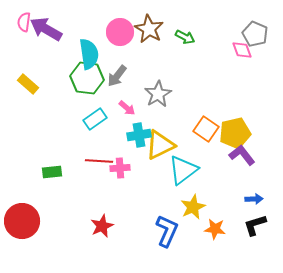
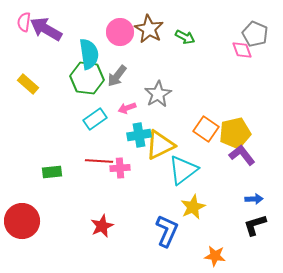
pink arrow: rotated 120 degrees clockwise
orange star: moved 27 px down
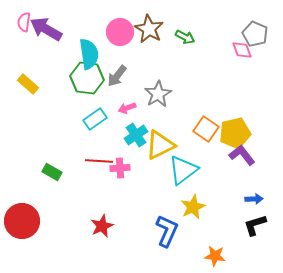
cyan cross: moved 3 px left; rotated 25 degrees counterclockwise
green rectangle: rotated 36 degrees clockwise
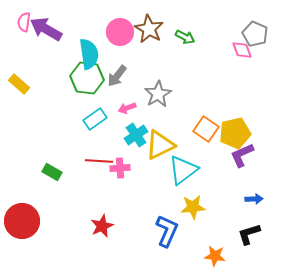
yellow rectangle: moved 9 px left
purple L-shape: rotated 76 degrees counterclockwise
yellow star: rotated 20 degrees clockwise
black L-shape: moved 6 px left, 9 px down
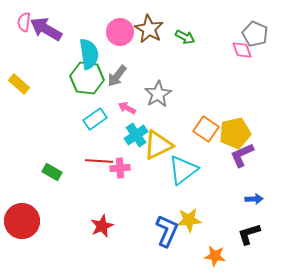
pink arrow: rotated 48 degrees clockwise
yellow triangle: moved 2 px left
yellow star: moved 4 px left, 13 px down
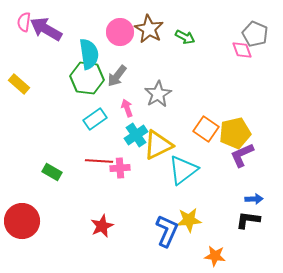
pink arrow: rotated 42 degrees clockwise
black L-shape: moved 1 px left, 14 px up; rotated 25 degrees clockwise
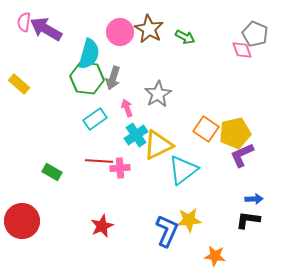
cyan semicircle: rotated 24 degrees clockwise
gray arrow: moved 4 px left, 2 px down; rotated 20 degrees counterclockwise
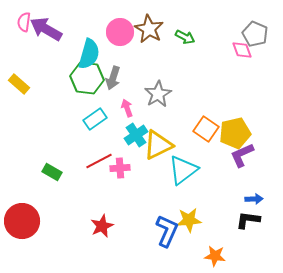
red line: rotated 32 degrees counterclockwise
